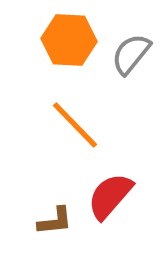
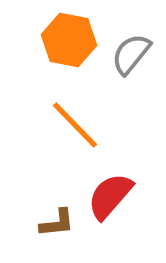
orange hexagon: rotated 8 degrees clockwise
brown L-shape: moved 2 px right, 2 px down
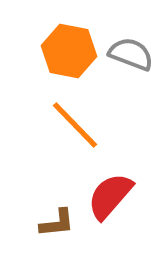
orange hexagon: moved 11 px down
gray semicircle: rotated 72 degrees clockwise
